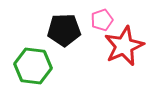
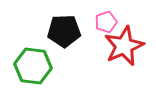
pink pentagon: moved 4 px right, 2 px down
black pentagon: moved 1 px down
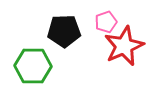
green hexagon: rotated 6 degrees counterclockwise
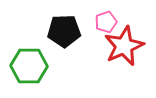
green hexagon: moved 4 px left
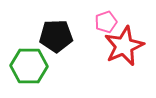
black pentagon: moved 8 px left, 5 px down
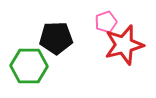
black pentagon: moved 2 px down
red star: moved 1 px up; rotated 9 degrees clockwise
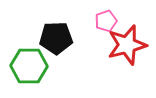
pink pentagon: moved 1 px up
red star: moved 3 px right
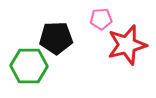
pink pentagon: moved 5 px left, 2 px up; rotated 15 degrees clockwise
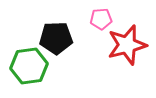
green hexagon: rotated 9 degrees counterclockwise
